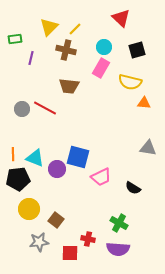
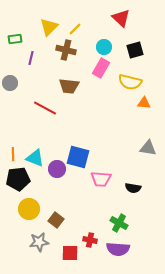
black square: moved 2 px left
gray circle: moved 12 px left, 26 px up
pink trapezoid: moved 2 px down; rotated 30 degrees clockwise
black semicircle: rotated 21 degrees counterclockwise
red cross: moved 2 px right, 1 px down
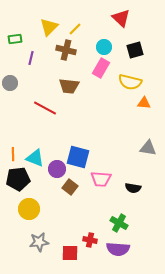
brown square: moved 14 px right, 33 px up
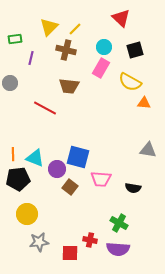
yellow semicircle: rotated 15 degrees clockwise
gray triangle: moved 2 px down
yellow circle: moved 2 px left, 5 px down
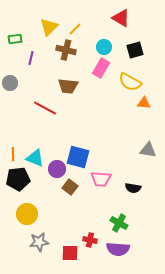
red triangle: rotated 12 degrees counterclockwise
brown trapezoid: moved 1 px left
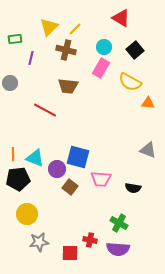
black square: rotated 24 degrees counterclockwise
orange triangle: moved 4 px right
red line: moved 2 px down
gray triangle: rotated 12 degrees clockwise
